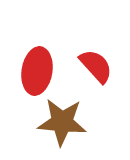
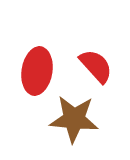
brown star: moved 12 px right, 3 px up
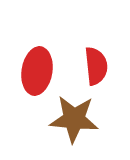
red semicircle: rotated 36 degrees clockwise
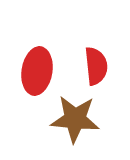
brown star: moved 1 px right
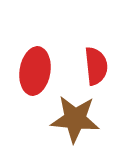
red ellipse: moved 2 px left
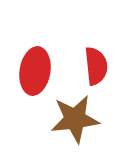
brown star: rotated 12 degrees counterclockwise
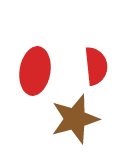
brown star: rotated 9 degrees counterclockwise
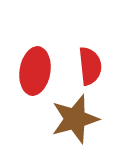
red semicircle: moved 6 px left
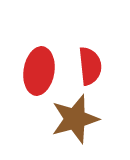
red ellipse: moved 4 px right
